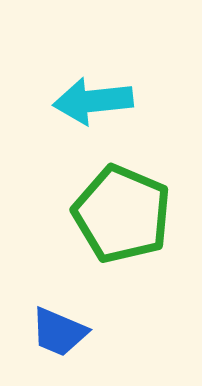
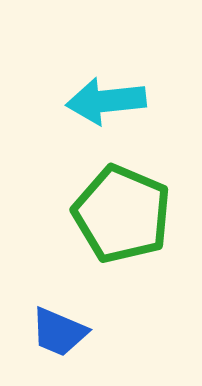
cyan arrow: moved 13 px right
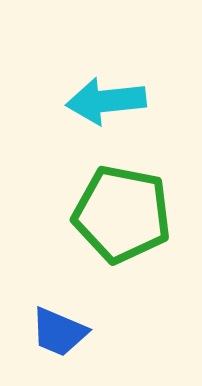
green pentagon: rotated 12 degrees counterclockwise
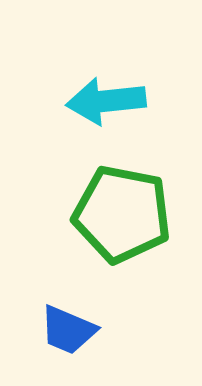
blue trapezoid: moved 9 px right, 2 px up
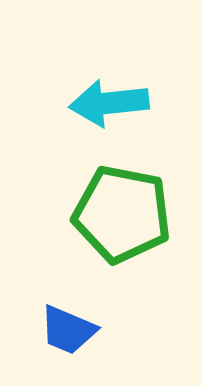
cyan arrow: moved 3 px right, 2 px down
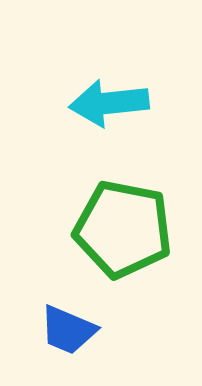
green pentagon: moved 1 px right, 15 px down
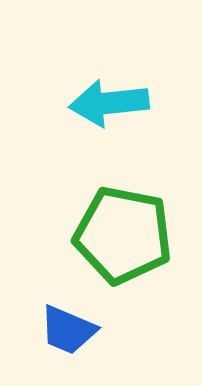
green pentagon: moved 6 px down
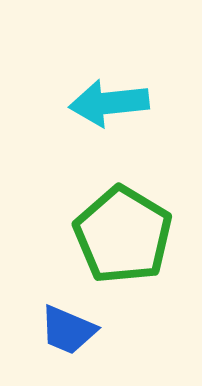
green pentagon: rotated 20 degrees clockwise
